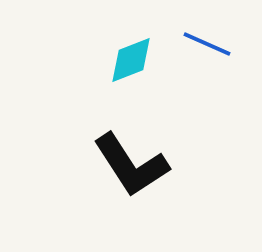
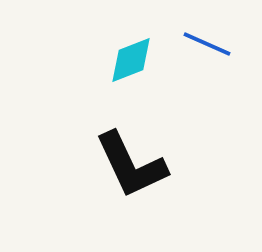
black L-shape: rotated 8 degrees clockwise
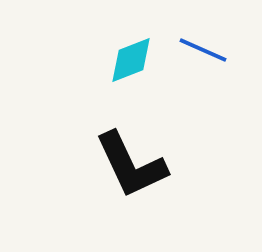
blue line: moved 4 px left, 6 px down
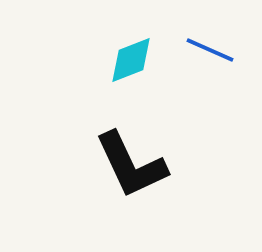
blue line: moved 7 px right
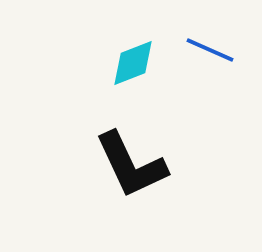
cyan diamond: moved 2 px right, 3 px down
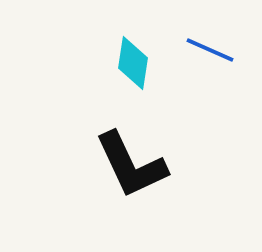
cyan diamond: rotated 60 degrees counterclockwise
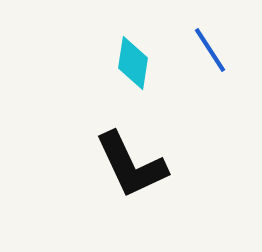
blue line: rotated 33 degrees clockwise
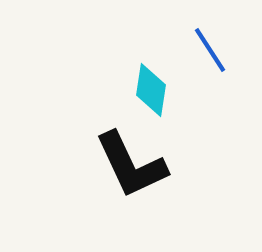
cyan diamond: moved 18 px right, 27 px down
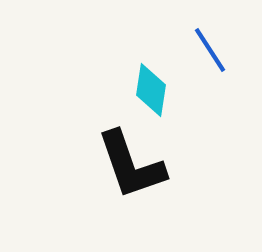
black L-shape: rotated 6 degrees clockwise
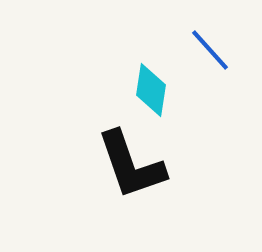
blue line: rotated 9 degrees counterclockwise
